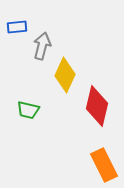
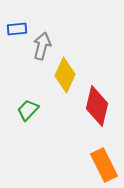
blue rectangle: moved 2 px down
green trapezoid: rotated 120 degrees clockwise
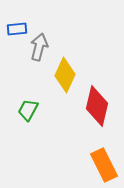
gray arrow: moved 3 px left, 1 px down
green trapezoid: rotated 15 degrees counterclockwise
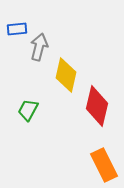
yellow diamond: moved 1 px right; rotated 12 degrees counterclockwise
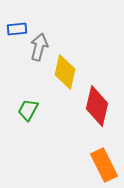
yellow diamond: moved 1 px left, 3 px up
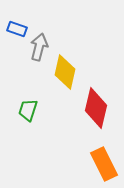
blue rectangle: rotated 24 degrees clockwise
red diamond: moved 1 px left, 2 px down
green trapezoid: rotated 10 degrees counterclockwise
orange rectangle: moved 1 px up
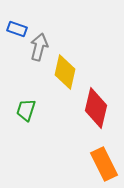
green trapezoid: moved 2 px left
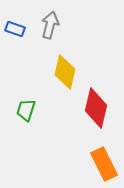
blue rectangle: moved 2 px left
gray arrow: moved 11 px right, 22 px up
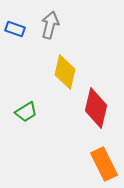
green trapezoid: moved 2 px down; rotated 140 degrees counterclockwise
